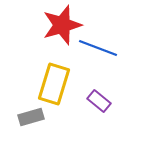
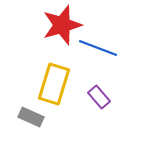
purple rectangle: moved 4 px up; rotated 10 degrees clockwise
gray rectangle: rotated 40 degrees clockwise
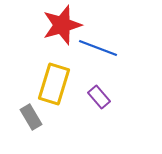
gray rectangle: rotated 35 degrees clockwise
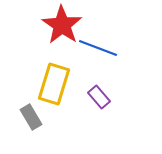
red star: rotated 21 degrees counterclockwise
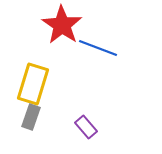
yellow rectangle: moved 21 px left
purple rectangle: moved 13 px left, 30 px down
gray rectangle: rotated 50 degrees clockwise
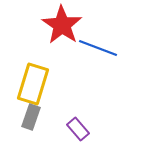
purple rectangle: moved 8 px left, 2 px down
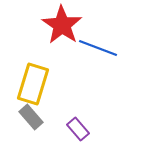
gray rectangle: rotated 60 degrees counterclockwise
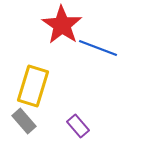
yellow rectangle: moved 2 px down
gray rectangle: moved 7 px left, 4 px down
purple rectangle: moved 3 px up
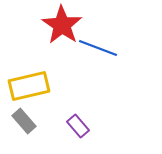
yellow rectangle: moved 4 px left; rotated 60 degrees clockwise
